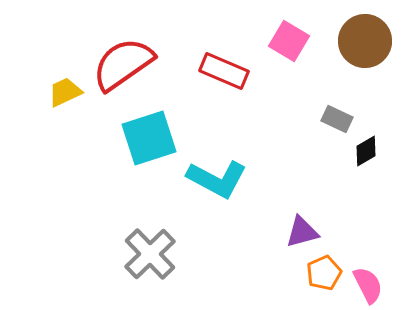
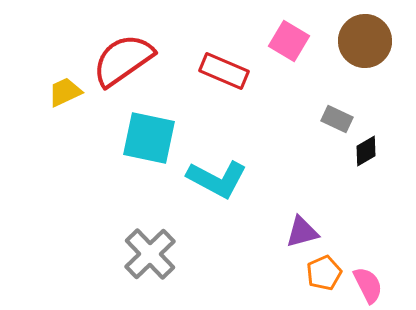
red semicircle: moved 4 px up
cyan square: rotated 30 degrees clockwise
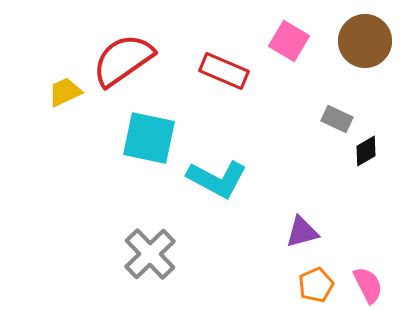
orange pentagon: moved 8 px left, 12 px down
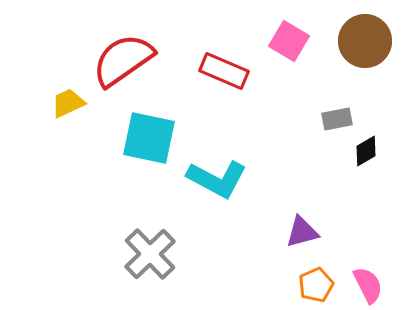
yellow trapezoid: moved 3 px right, 11 px down
gray rectangle: rotated 36 degrees counterclockwise
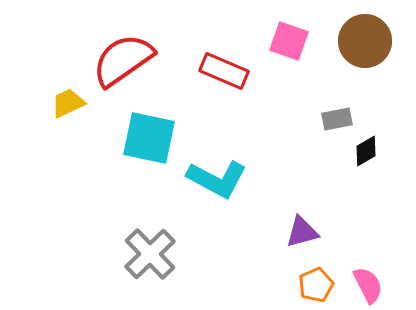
pink square: rotated 12 degrees counterclockwise
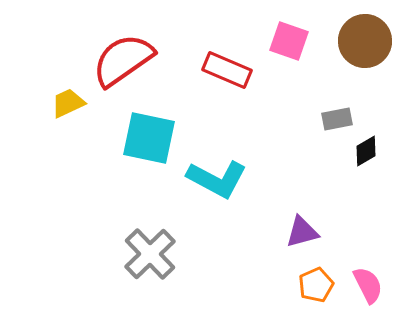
red rectangle: moved 3 px right, 1 px up
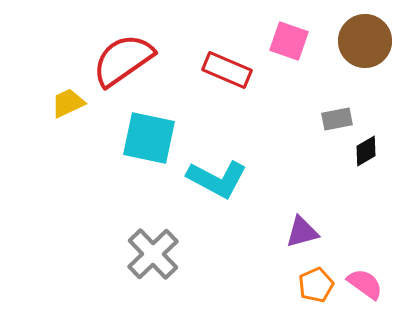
gray cross: moved 3 px right
pink semicircle: moved 3 px left, 1 px up; rotated 27 degrees counterclockwise
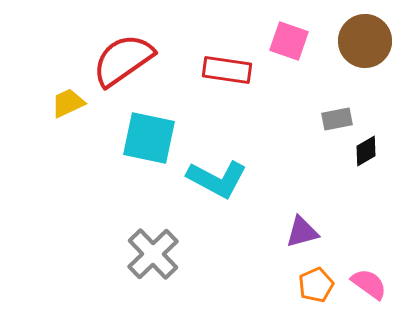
red rectangle: rotated 15 degrees counterclockwise
pink semicircle: moved 4 px right
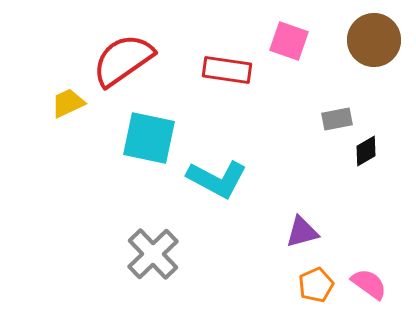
brown circle: moved 9 px right, 1 px up
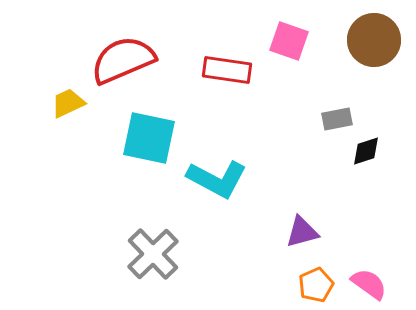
red semicircle: rotated 12 degrees clockwise
black diamond: rotated 12 degrees clockwise
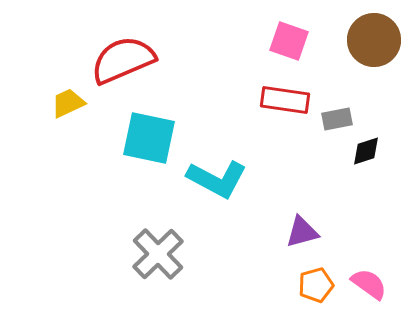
red rectangle: moved 58 px right, 30 px down
gray cross: moved 5 px right
orange pentagon: rotated 8 degrees clockwise
